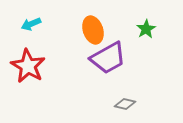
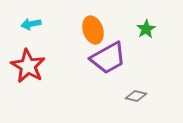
cyan arrow: rotated 12 degrees clockwise
gray diamond: moved 11 px right, 8 px up
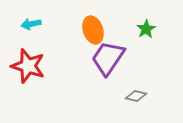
purple trapezoid: rotated 153 degrees clockwise
red star: rotated 12 degrees counterclockwise
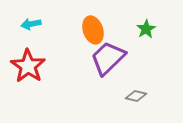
purple trapezoid: rotated 12 degrees clockwise
red star: rotated 16 degrees clockwise
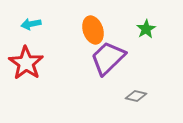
red star: moved 2 px left, 3 px up
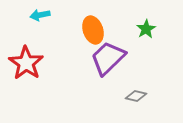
cyan arrow: moved 9 px right, 9 px up
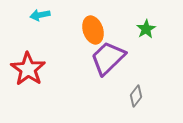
red star: moved 2 px right, 6 px down
gray diamond: rotated 65 degrees counterclockwise
